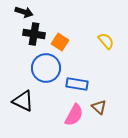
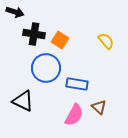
black arrow: moved 9 px left
orange square: moved 2 px up
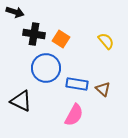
orange square: moved 1 px right, 1 px up
black triangle: moved 2 px left
brown triangle: moved 4 px right, 18 px up
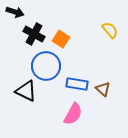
black cross: rotated 20 degrees clockwise
yellow semicircle: moved 4 px right, 11 px up
blue circle: moved 2 px up
black triangle: moved 5 px right, 10 px up
pink semicircle: moved 1 px left, 1 px up
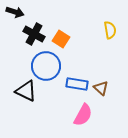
yellow semicircle: rotated 30 degrees clockwise
brown triangle: moved 2 px left, 1 px up
pink semicircle: moved 10 px right, 1 px down
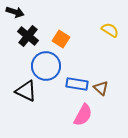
yellow semicircle: rotated 48 degrees counterclockwise
black cross: moved 6 px left, 2 px down; rotated 10 degrees clockwise
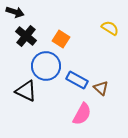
yellow semicircle: moved 2 px up
black cross: moved 2 px left
blue rectangle: moved 4 px up; rotated 20 degrees clockwise
pink semicircle: moved 1 px left, 1 px up
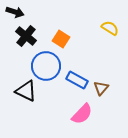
brown triangle: rotated 28 degrees clockwise
pink semicircle: rotated 15 degrees clockwise
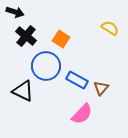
black triangle: moved 3 px left
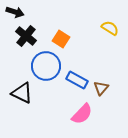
black triangle: moved 1 px left, 2 px down
